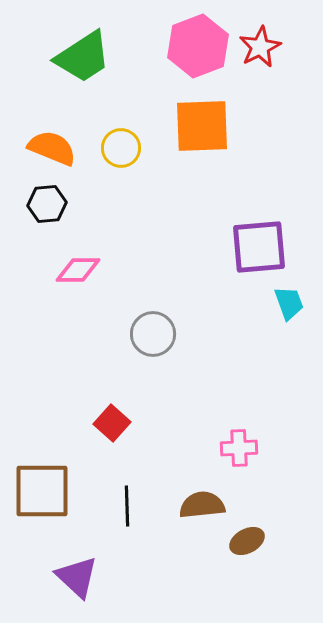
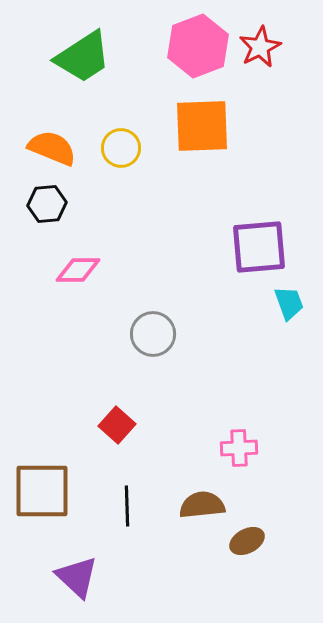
red square: moved 5 px right, 2 px down
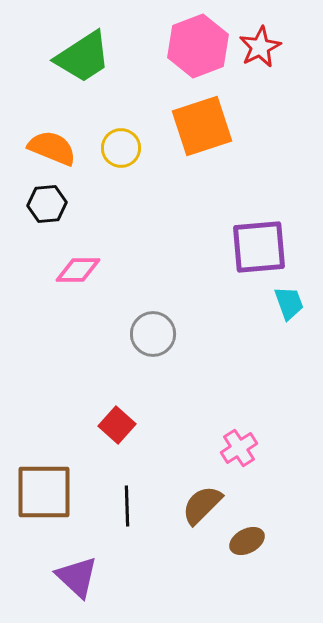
orange square: rotated 16 degrees counterclockwise
pink cross: rotated 30 degrees counterclockwise
brown square: moved 2 px right, 1 px down
brown semicircle: rotated 39 degrees counterclockwise
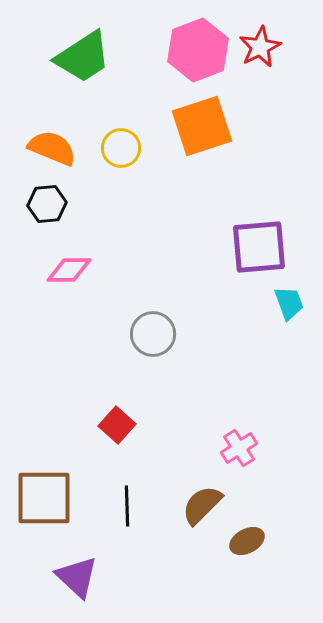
pink hexagon: moved 4 px down
pink diamond: moved 9 px left
brown square: moved 6 px down
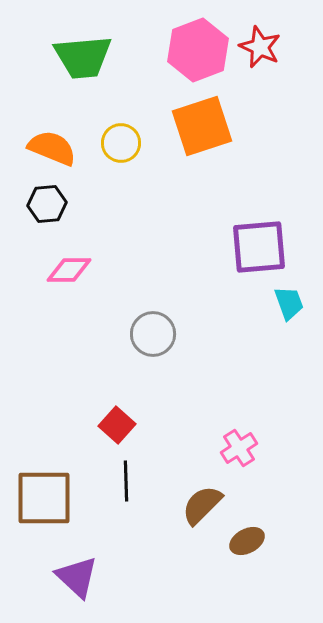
red star: rotated 21 degrees counterclockwise
green trapezoid: rotated 28 degrees clockwise
yellow circle: moved 5 px up
black line: moved 1 px left, 25 px up
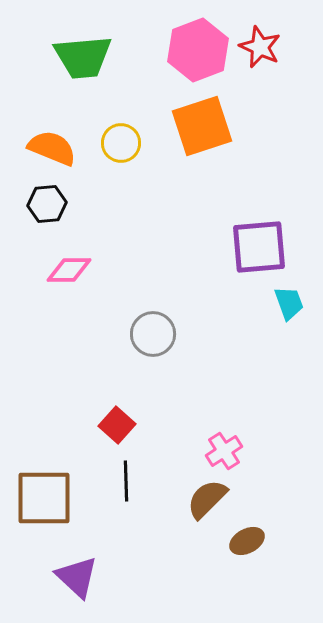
pink cross: moved 15 px left, 3 px down
brown semicircle: moved 5 px right, 6 px up
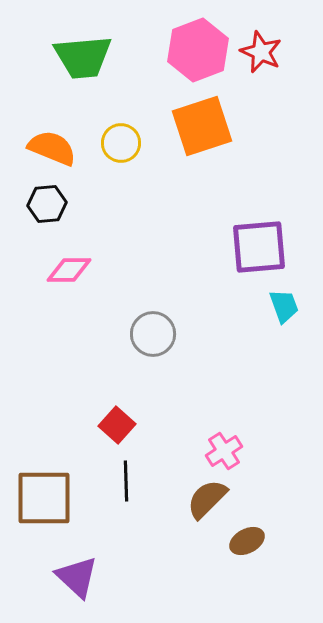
red star: moved 1 px right, 5 px down
cyan trapezoid: moved 5 px left, 3 px down
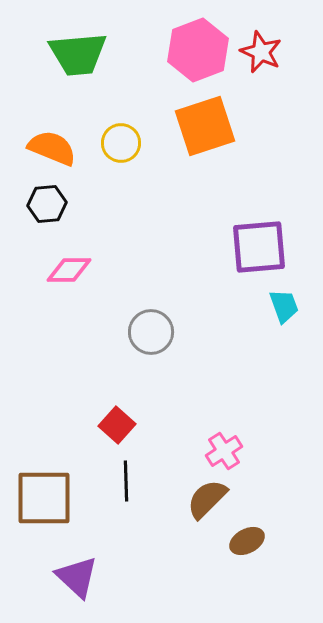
green trapezoid: moved 5 px left, 3 px up
orange square: moved 3 px right
gray circle: moved 2 px left, 2 px up
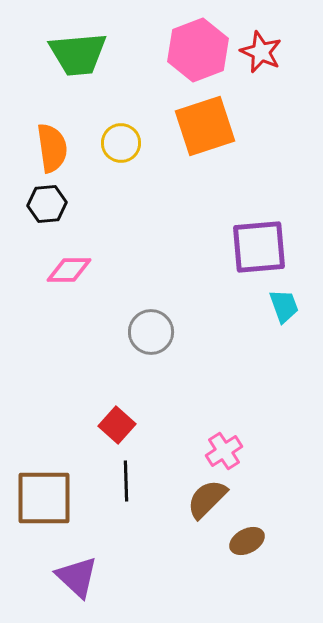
orange semicircle: rotated 60 degrees clockwise
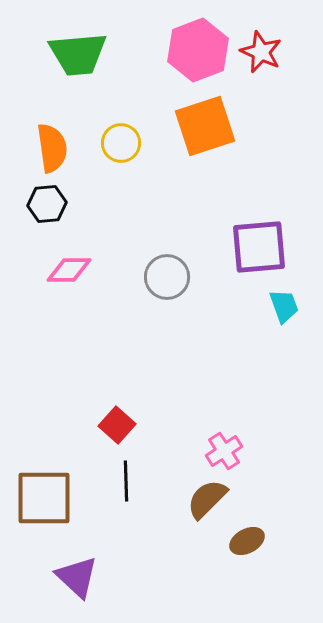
gray circle: moved 16 px right, 55 px up
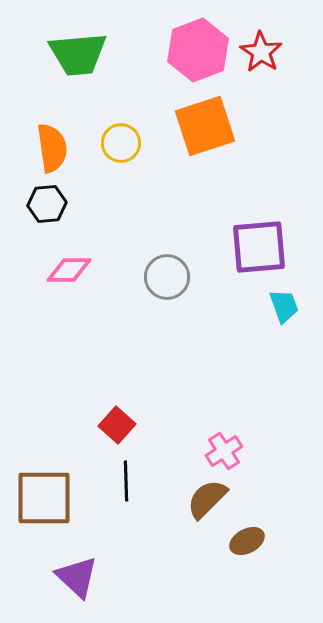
red star: rotated 9 degrees clockwise
